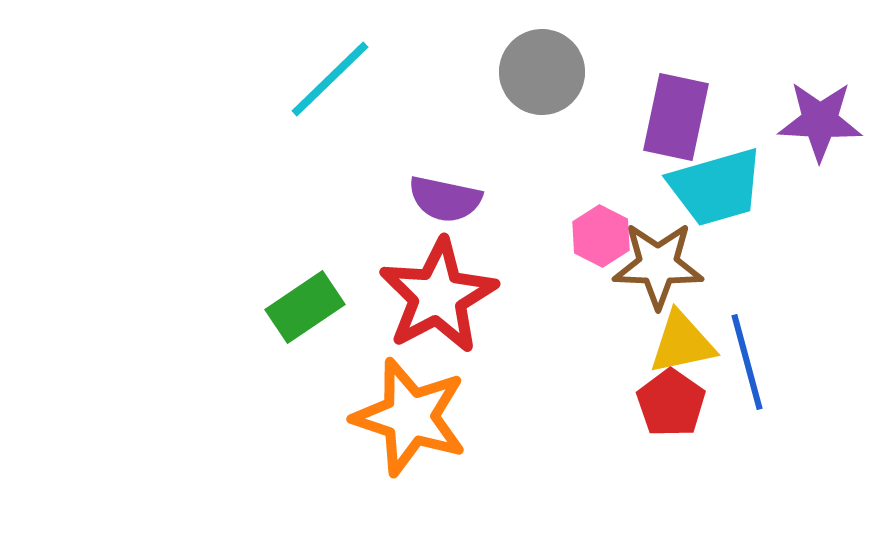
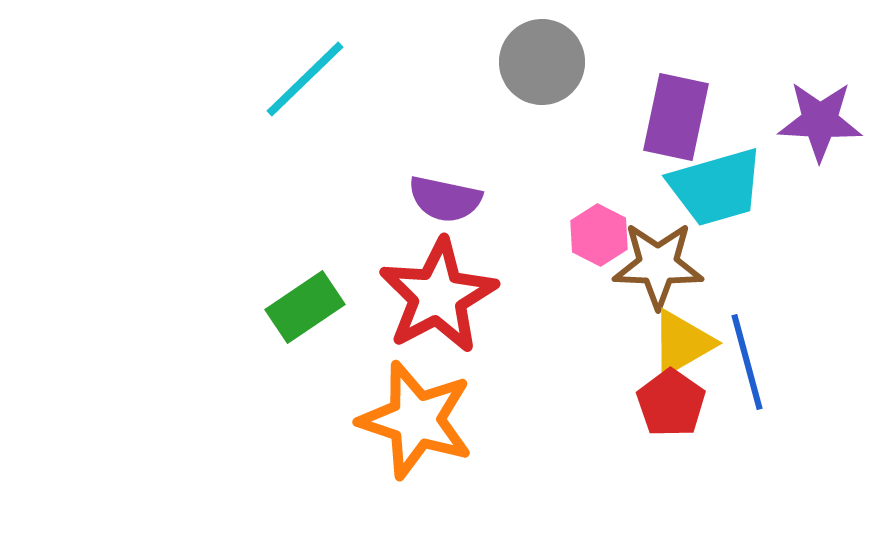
gray circle: moved 10 px up
cyan line: moved 25 px left
pink hexagon: moved 2 px left, 1 px up
yellow triangle: rotated 18 degrees counterclockwise
orange star: moved 6 px right, 3 px down
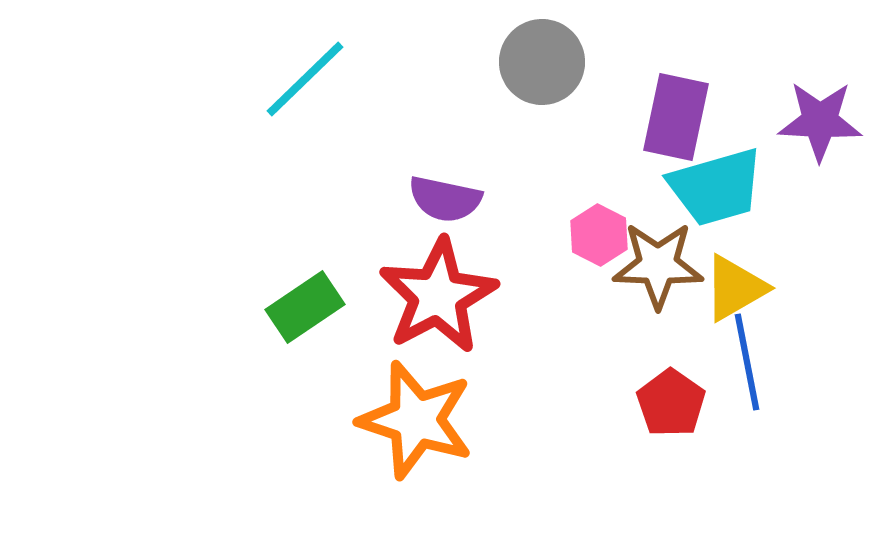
yellow triangle: moved 53 px right, 55 px up
blue line: rotated 4 degrees clockwise
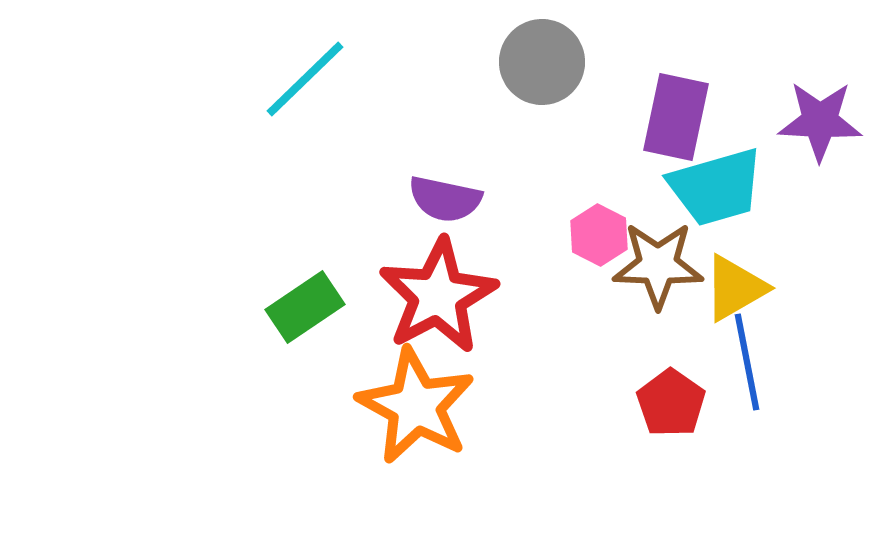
orange star: moved 14 px up; rotated 11 degrees clockwise
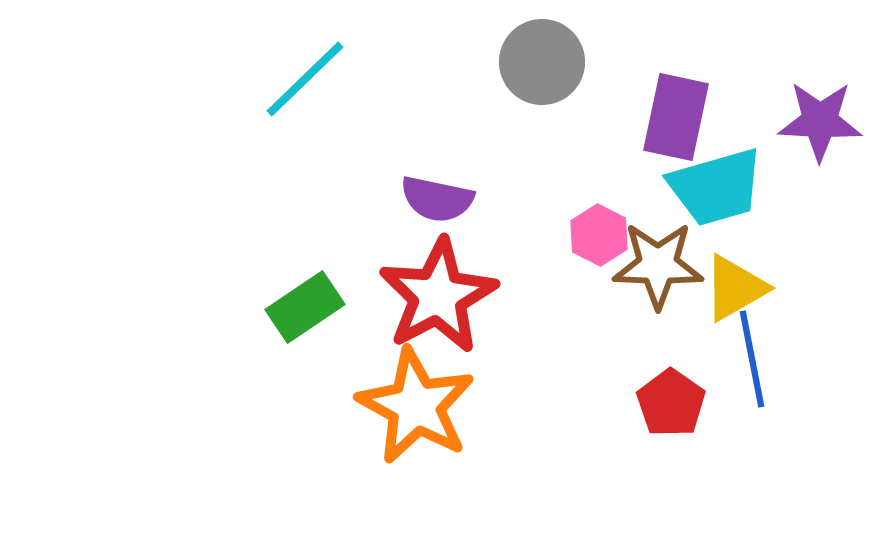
purple semicircle: moved 8 px left
blue line: moved 5 px right, 3 px up
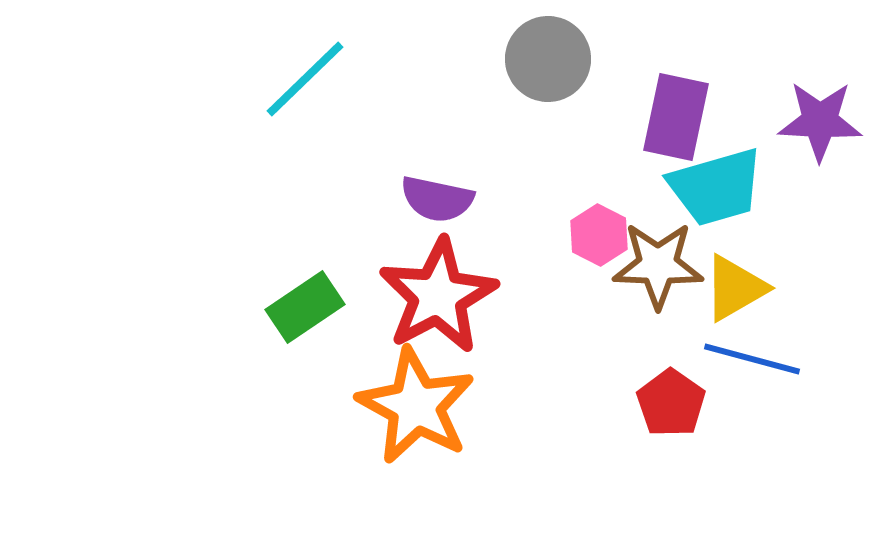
gray circle: moved 6 px right, 3 px up
blue line: rotated 64 degrees counterclockwise
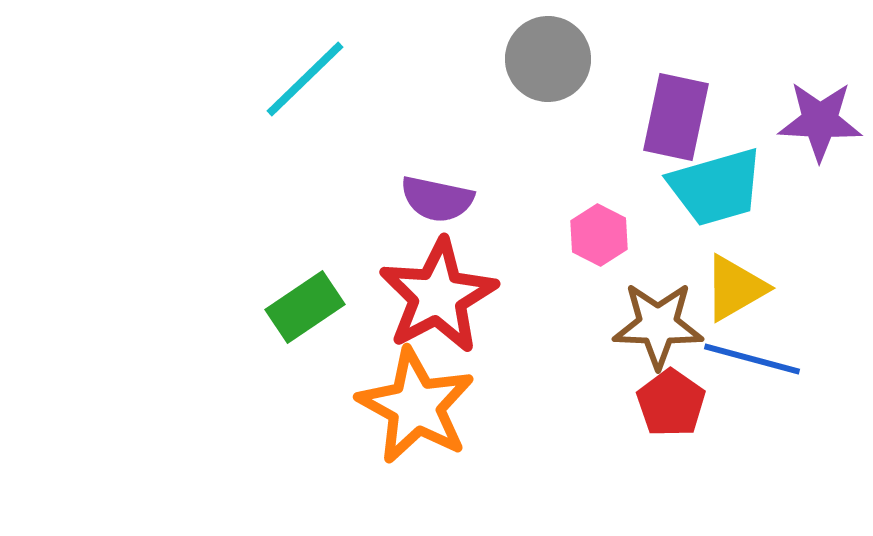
brown star: moved 60 px down
